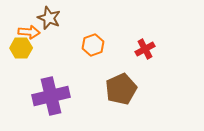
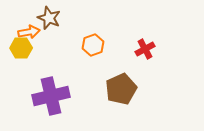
orange arrow: rotated 15 degrees counterclockwise
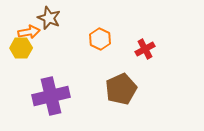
orange hexagon: moved 7 px right, 6 px up; rotated 15 degrees counterclockwise
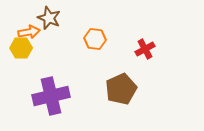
orange hexagon: moved 5 px left; rotated 20 degrees counterclockwise
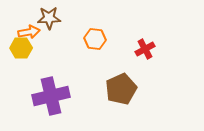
brown star: rotated 25 degrees counterclockwise
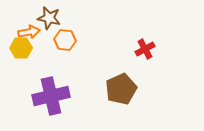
brown star: rotated 15 degrees clockwise
orange hexagon: moved 30 px left, 1 px down
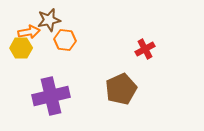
brown star: moved 2 px down; rotated 25 degrees counterclockwise
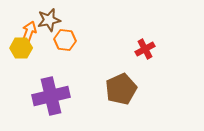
orange arrow: rotated 60 degrees counterclockwise
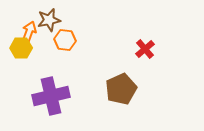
red cross: rotated 12 degrees counterclockwise
